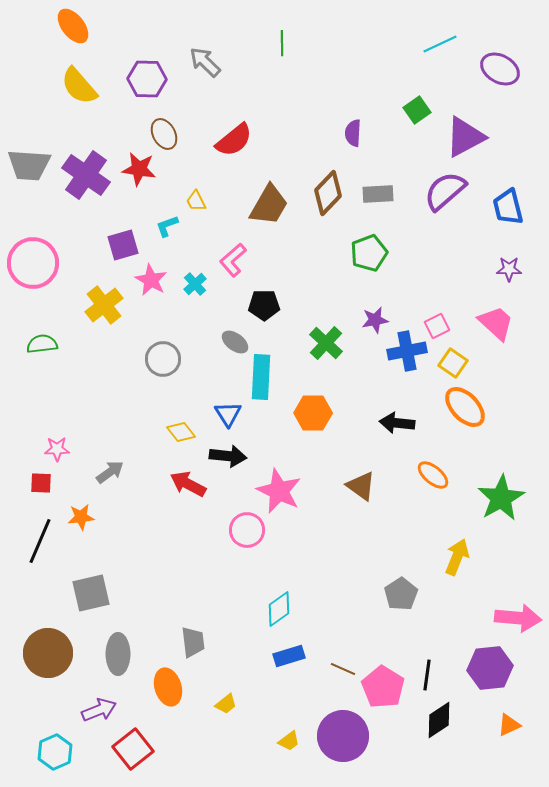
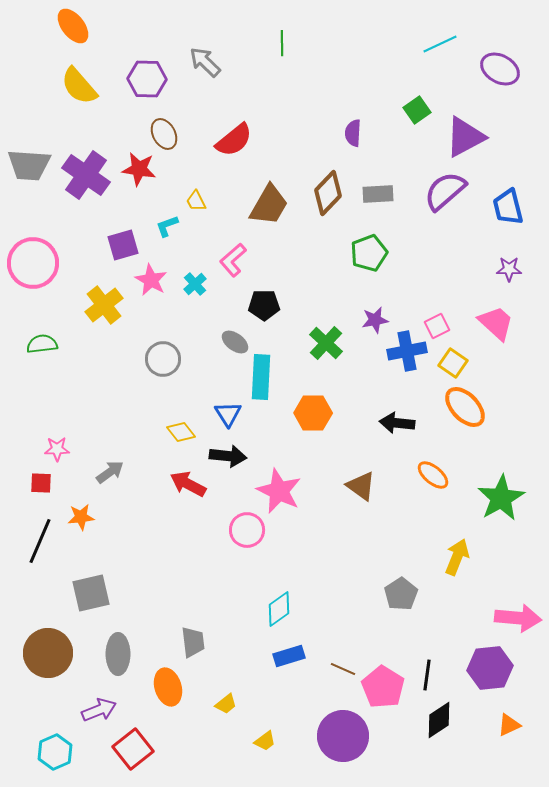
yellow trapezoid at (289, 741): moved 24 px left
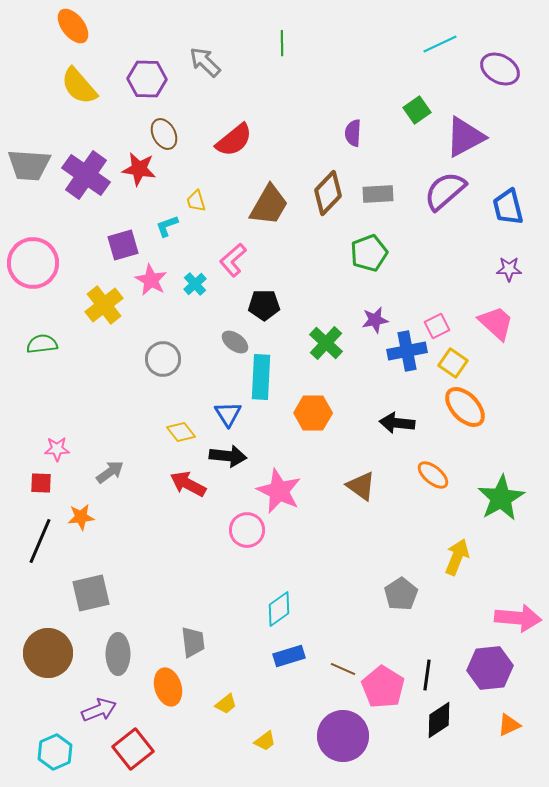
yellow trapezoid at (196, 201): rotated 10 degrees clockwise
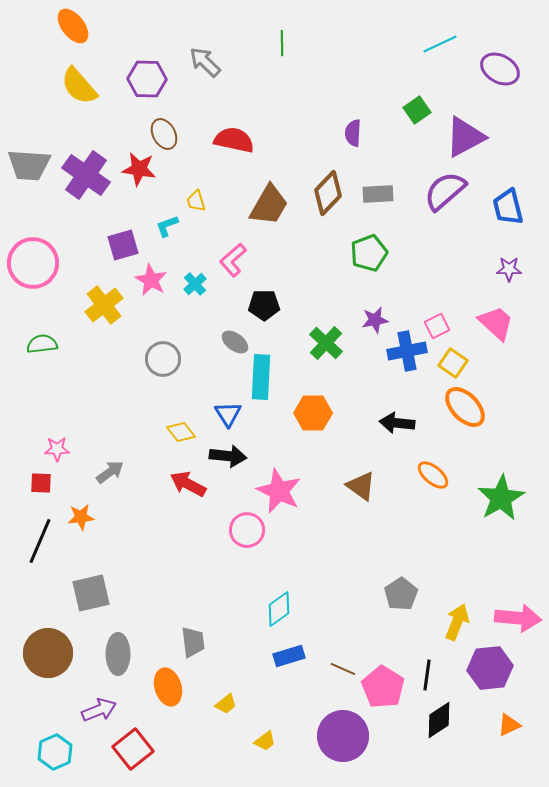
red semicircle at (234, 140): rotated 129 degrees counterclockwise
yellow arrow at (457, 557): moved 65 px down
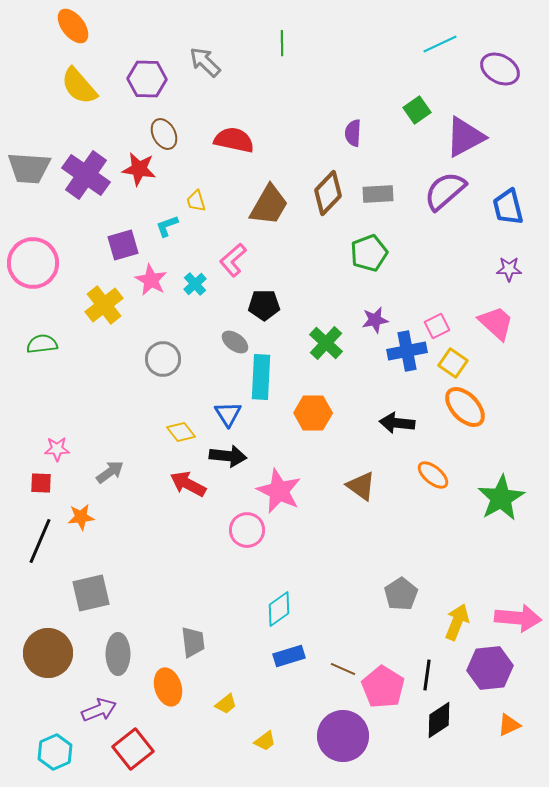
gray trapezoid at (29, 165): moved 3 px down
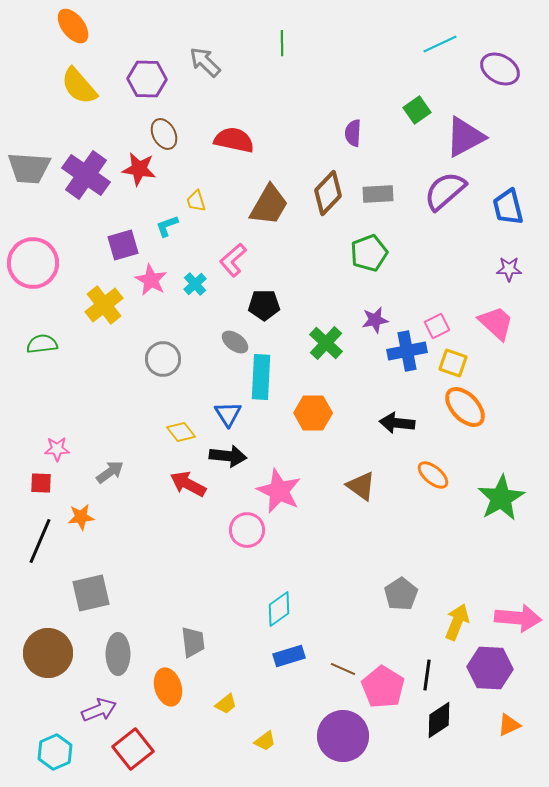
yellow square at (453, 363): rotated 16 degrees counterclockwise
purple hexagon at (490, 668): rotated 9 degrees clockwise
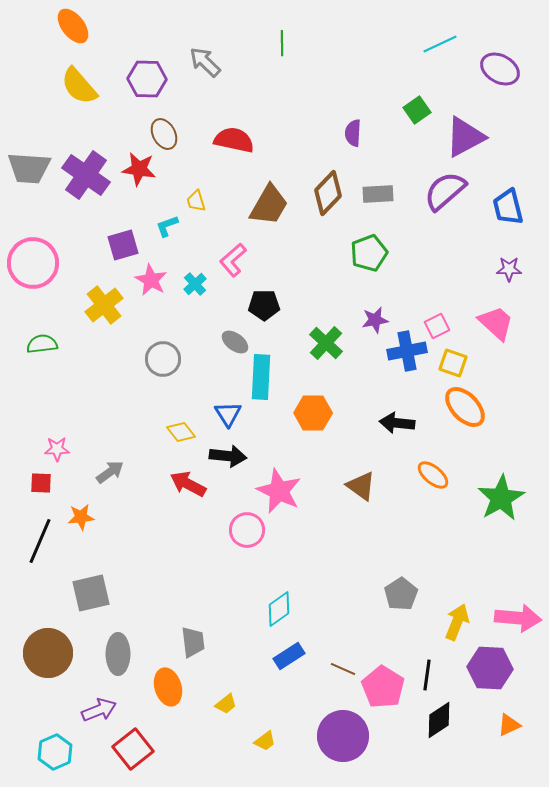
blue rectangle at (289, 656): rotated 16 degrees counterclockwise
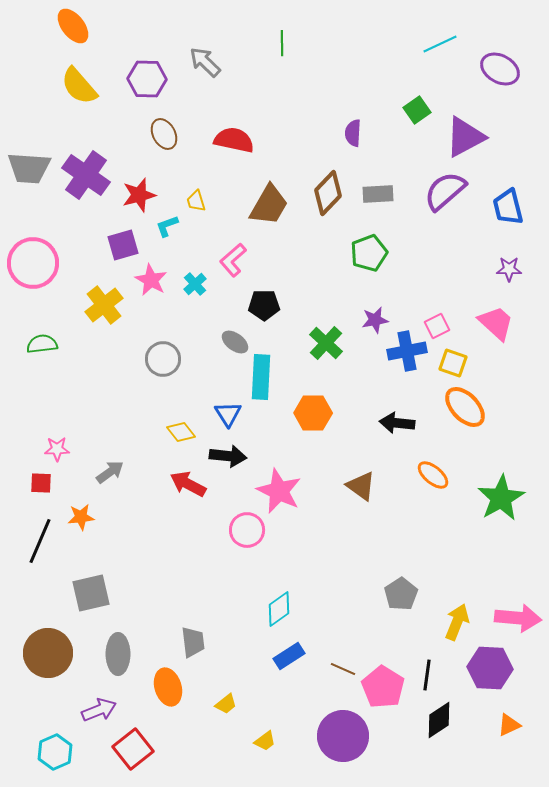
red star at (139, 169): moved 26 px down; rotated 24 degrees counterclockwise
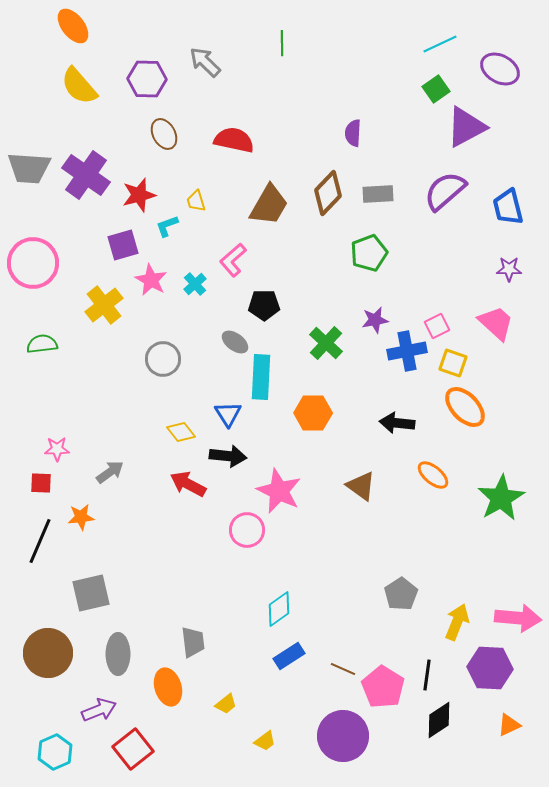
green square at (417, 110): moved 19 px right, 21 px up
purple triangle at (465, 137): moved 1 px right, 10 px up
